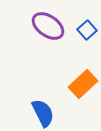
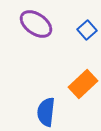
purple ellipse: moved 12 px left, 2 px up
blue semicircle: moved 3 px right, 1 px up; rotated 148 degrees counterclockwise
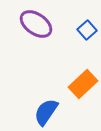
blue semicircle: rotated 28 degrees clockwise
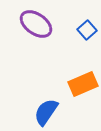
orange rectangle: rotated 20 degrees clockwise
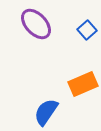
purple ellipse: rotated 12 degrees clockwise
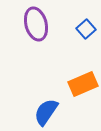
purple ellipse: rotated 28 degrees clockwise
blue square: moved 1 px left, 1 px up
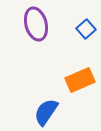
orange rectangle: moved 3 px left, 4 px up
